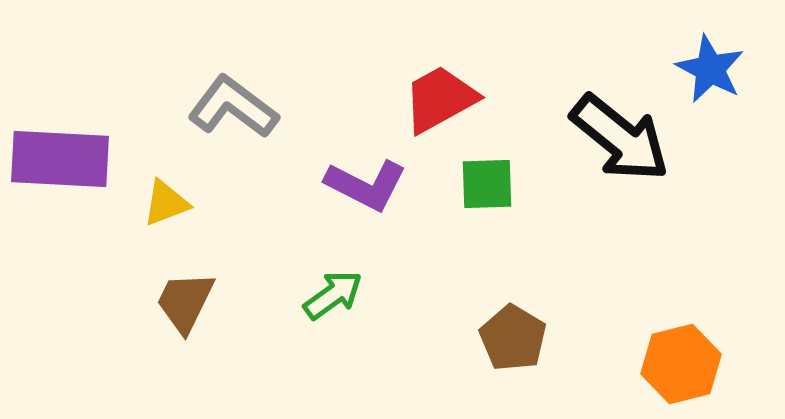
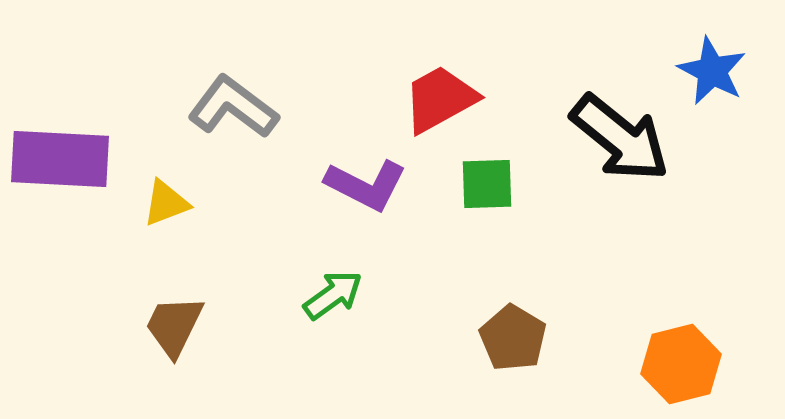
blue star: moved 2 px right, 2 px down
brown trapezoid: moved 11 px left, 24 px down
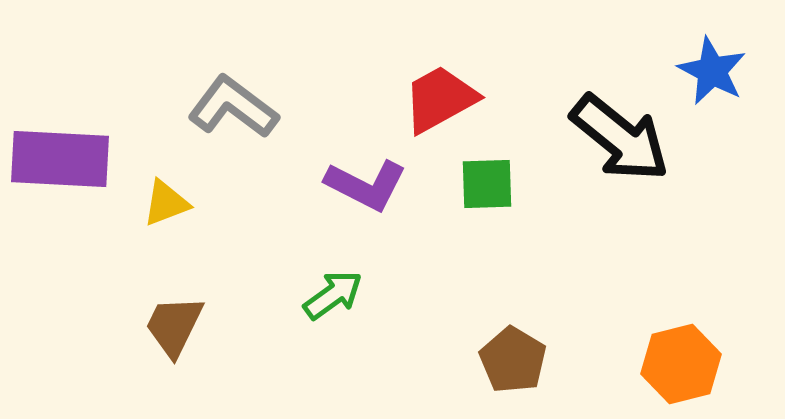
brown pentagon: moved 22 px down
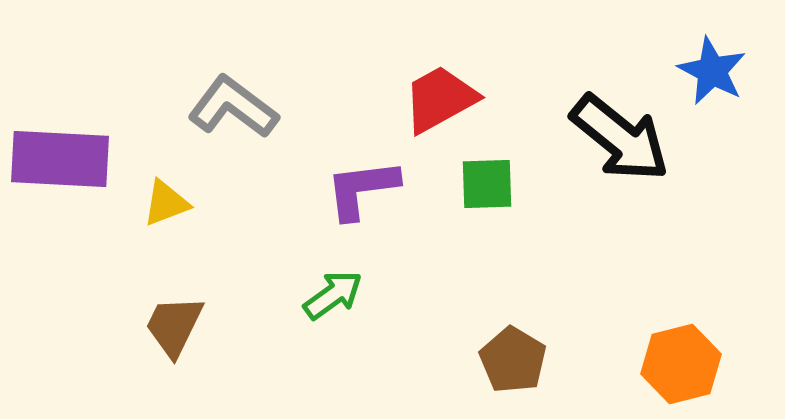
purple L-shape: moved 4 px left, 4 px down; rotated 146 degrees clockwise
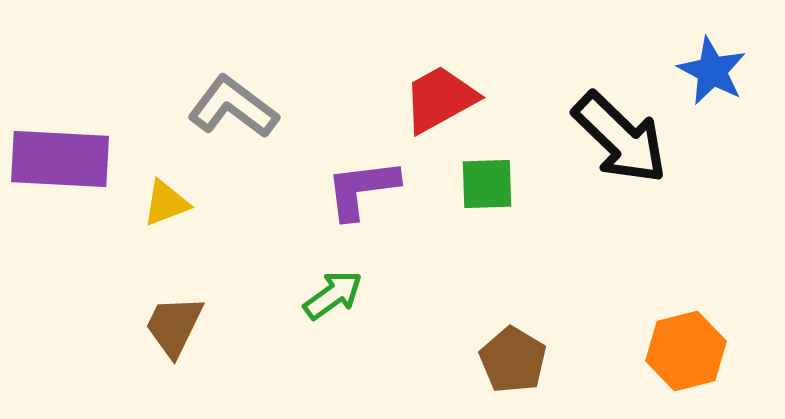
black arrow: rotated 5 degrees clockwise
orange hexagon: moved 5 px right, 13 px up
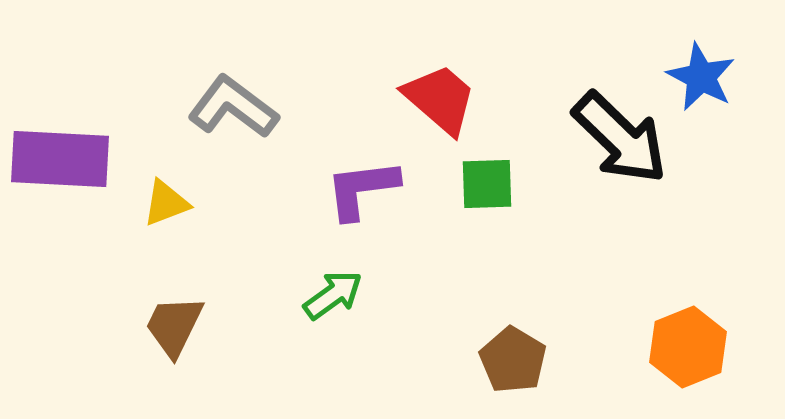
blue star: moved 11 px left, 6 px down
red trapezoid: rotated 70 degrees clockwise
orange hexagon: moved 2 px right, 4 px up; rotated 8 degrees counterclockwise
